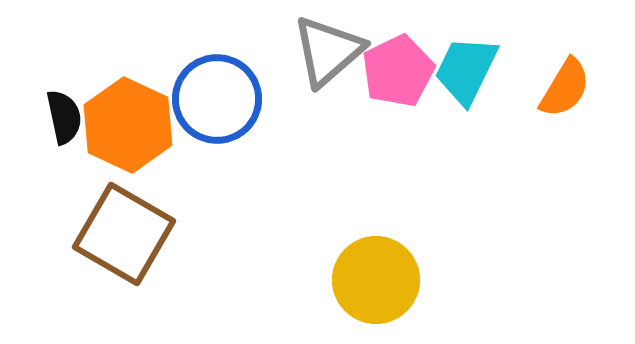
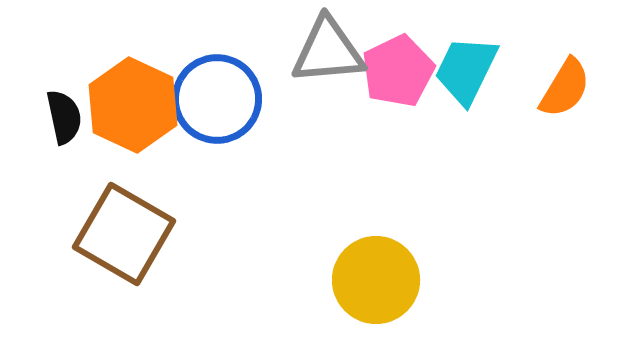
gray triangle: rotated 36 degrees clockwise
orange hexagon: moved 5 px right, 20 px up
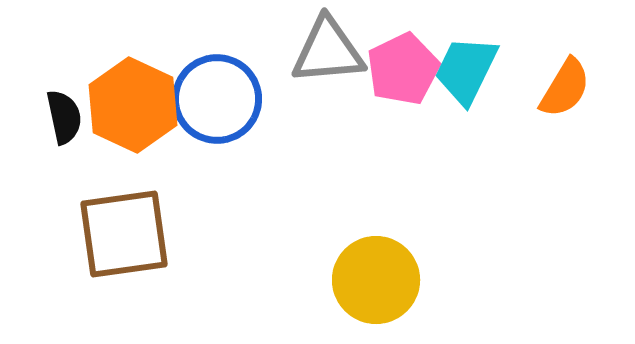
pink pentagon: moved 5 px right, 2 px up
brown square: rotated 38 degrees counterclockwise
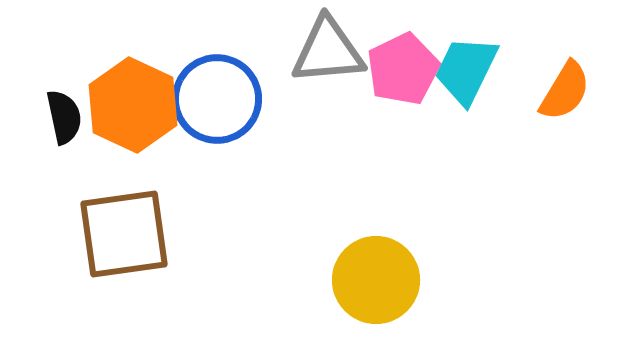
orange semicircle: moved 3 px down
